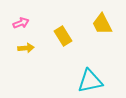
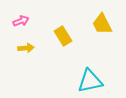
pink arrow: moved 2 px up
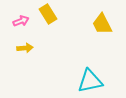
yellow rectangle: moved 15 px left, 22 px up
yellow arrow: moved 1 px left
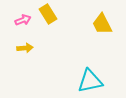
pink arrow: moved 2 px right, 1 px up
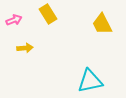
pink arrow: moved 9 px left
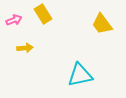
yellow rectangle: moved 5 px left
yellow trapezoid: rotated 10 degrees counterclockwise
cyan triangle: moved 10 px left, 6 px up
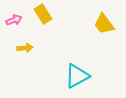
yellow trapezoid: moved 2 px right
cyan triangle: moved 3 px left, 1 px down; rotated 16 degrees counterclockwise
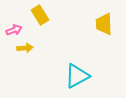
yellow rectangle: moved 3 px left, 1 px down
pink arrow: moved 10 px down
yellow trapezoid: rotated 35 degrees clockwise
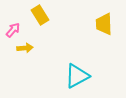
pink arrow: moved 1 px left; rotated 28 degrees counterclockwise
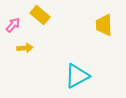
yellow rectangle: rotated 18 degrees counterclockwise
yellow trapezoid: moved 1 px down
pink arrow: moved 5 px up
